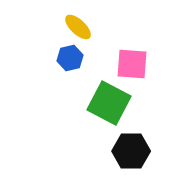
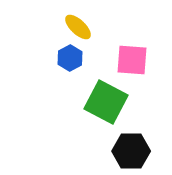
blue hexagon: rotated 15 degrees counterclockwise
pink square: moved 4 px up
green square: moved 3 px left, 1 px up
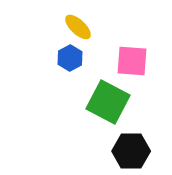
pink square: moved 1 px down
green square: moved 2 px right
